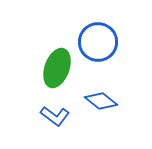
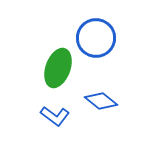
blue circle: moved 2 px left, 4 px up
green ellipse: moved 1 px right
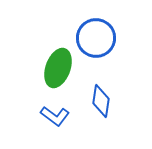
blue diamond: rotated 60 degrees clockwise
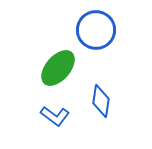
blue circle: moved 8 px up
green ellipse: rotated 21 degrees clockwise
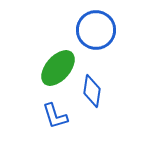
blue diamond: moved 9 px left, 10 px up
blue L-shape: rotated 36 degrees clockwise
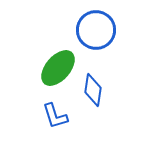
blue diamond: moved 1 px right, 1 px up
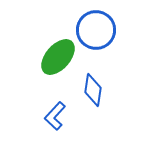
green ellipse: moved 11 px up
blue L-shape: rotated 60 degrees clockwise
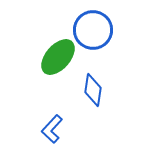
blue circle: moved 3 px left
blue L-shape: moved 3 px left, 13 px down
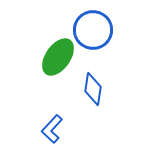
green ellipse: rotated 6 degrees counterclockwise
blue diamond: moved 1 px up
